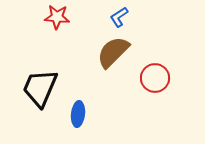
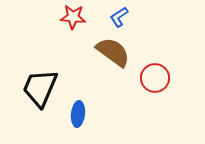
red star: moved 16 px right
brown semicircle: rotated 81 degrees clockwise
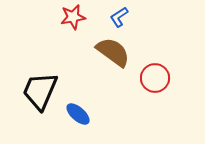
red star: rotated 15 degrees counterclockwise
black trapezoid: moved 3 px down
blue ellipse: rotated 55 degrees counterclockwise
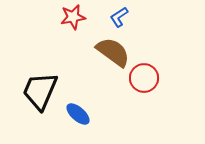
red circle: moved 11 px left
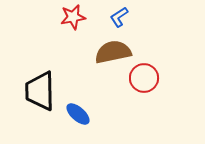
brown semicircle: rotated 48 degrees counterclockwise
black trapezoid: rotated 24 degrees counterclockwise
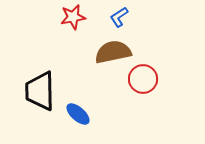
red circle: moved 1 px left, 1 px down
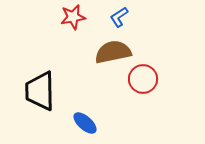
blue ellipse: moved 7 px right, 9 px down
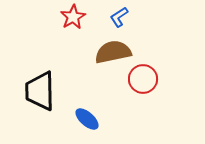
red star: rotated 20 degrees counterclockwise
blue ellipse: moved 2 px right, 4 px up
